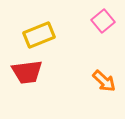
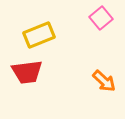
pink square: moved 2 px left, 3 px up
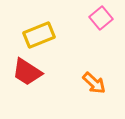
red trapezoid: rotated 40 degrees clockwise
orange arrow: moved 10 px left, 2 px down
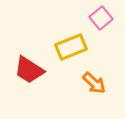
yellow rectangle: moved 32 px right, 12 px down
red trapezoid: moved 2 px right, 2 px up
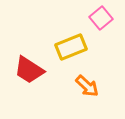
orange arrow: moved 7 px left, 3 px down
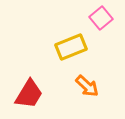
red trapezoid: moved 24 px down; rotated 92 degrees counterclockwise
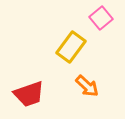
yellow rectangle: rotated 32 degrees counterclockwise
red trapezoid: rotated 40 degrees clockwise
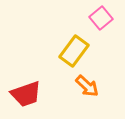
yellow rectangle: moved 3 px right, 4 px down
red trapezoid: moved 3 px left
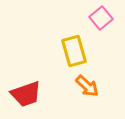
yellow rectangle: rotated 52 degrees counterclockwise
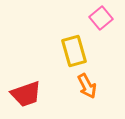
orange arrow: rotated 20 degrees clockwise
